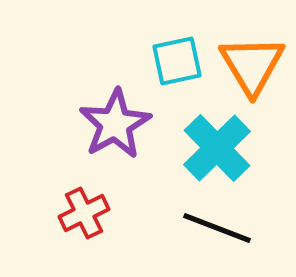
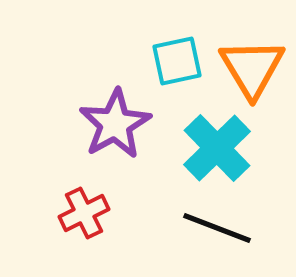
orange triangle: moved 3 px down
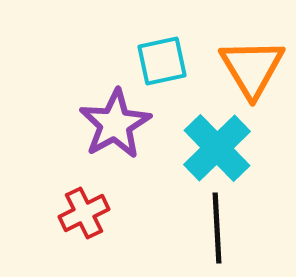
cyan square: moved 15 px left
black line: rotated 66 degrees clockwise
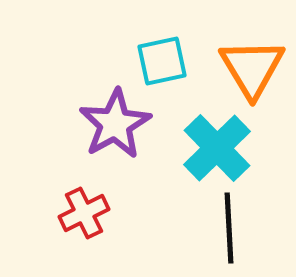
black line: moved 12 px right
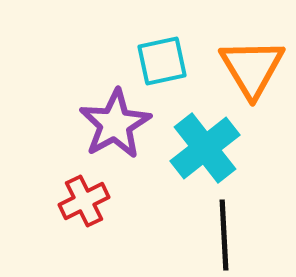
cyan cross: moved 12 px left; rotated 6 degrees clockwise
red cross: moved 12 px up
black line: moved 5 px left, 7 px down
